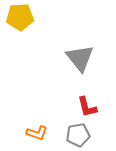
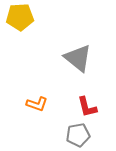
gray triangle: moved 2 px left; rotated 12 degrees counterclockwise
orange L-shape: moved 29 px up
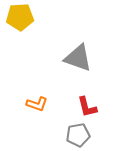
gray triangle: rotated 20 degrees counterclockwise
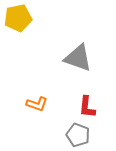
yellow pentagon: moved 2 px left, 1 px down; rotated 8 degrees counterclockwise
red L-shape: rotated 20 degrees clockwise
gray pentagon: rotated 30 degrees clockwise
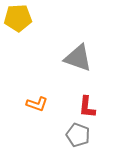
yellow pentagon: rotated 8 degrees clockwise
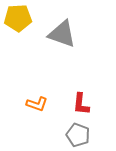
gray triangle: moved 16 px left, 24 px up
red L-shape: moved 6 px left, 3 px up
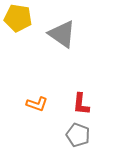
yellow pentagon: rotated 12 degrees clockwise
gray triangle: rotated 16 degrees clockwise
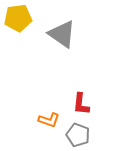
yellow pentagon: rotated 16 degrees counterclockwise
orange L-shape: moved 12 px right, 16 px down
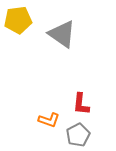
yellow pentagon: moved 2 px down
gray pentagon: rotated 25 degrees clockwise
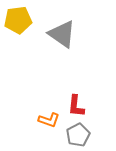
red L-shape: moved 5 px left, 2 px down
